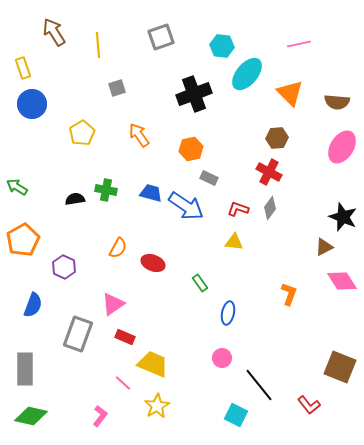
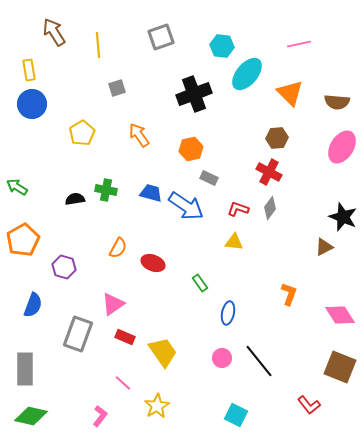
yellow rectangle at (23, 68): moved 6 px right, 2 px down; rotated 10 degrees clockwise
purple hexagon at (64, 267): rotated 10 degrees counterclockwise
pink diamond at (342, 281): moved 2 px left, 34 px down
yellow trapezoid at (153, 364): moved 10 px right, 12 px up; rotated 32 degrees clockwise
black line at (259, 385): moved 24 px up
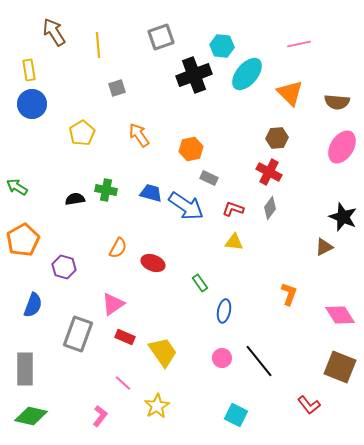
black cross at (194, 94): moved 19 px up
red L-shape at (238, 209): moved 5 px left
blue ellipse at (228, 313): moved 4 px left, 2 px up
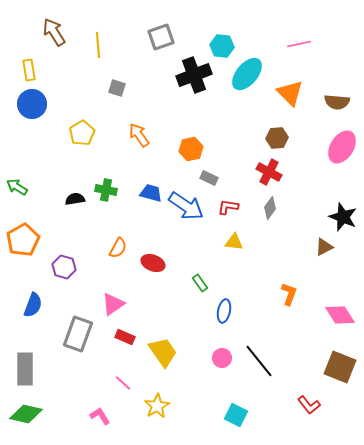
gray square at (117, 88): rotated 36 degrees clockwise
red L-shape at (233, 209): moved 5 px left, 2 px up; rotated 10 degrees counterclockwise
green diamond at (31, 416): moved 5 px left, 2 px up
pink L-shape at (100, 416): rotated 70 degrees counterclockwise
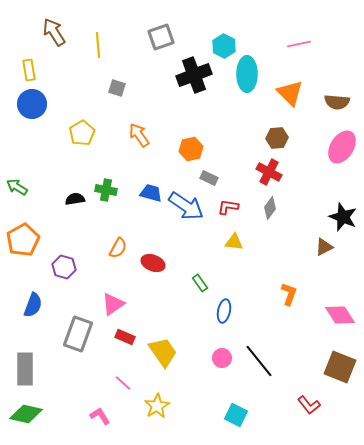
cyan hexagon at (222, 46): moved 2 px right; rotated 20 degrees clockwise
cyan ellipse at (247, 74): rotated 40 degrees counterclockwise
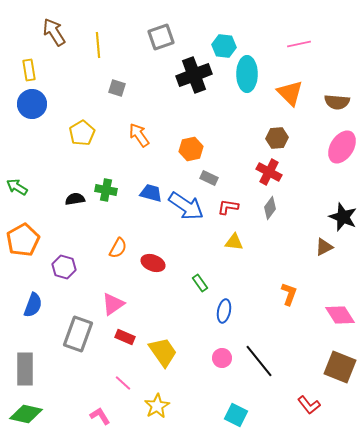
cyan hexagon at (224, 46): rotated 20 degrees counterclockwise
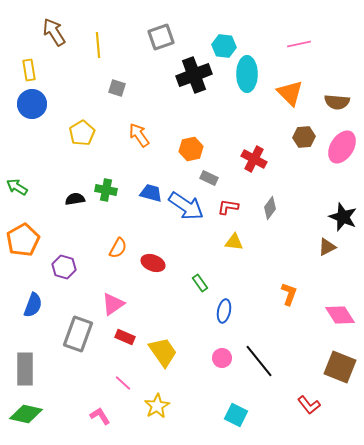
brown hexagon at (277, 138): moved 27 px right, 1 px up
red cross at (269, 172): moved 15 px left, 13 px up
brown triangle at (324, 247): moved 3 px right
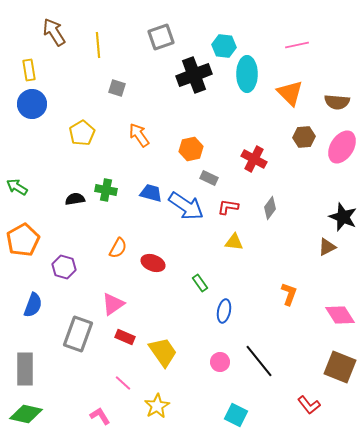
pink line at (299, 44): moved 2 px left, 1 px down
pink circle at (222, 358): moved 2 px left, 4 px down
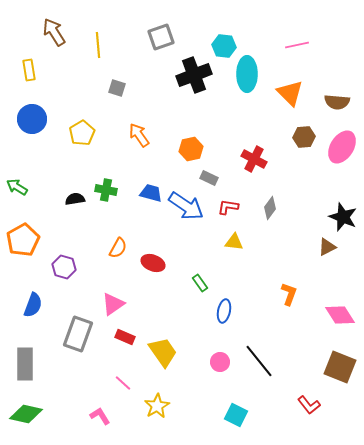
blue circle at (32, 104): moved 15 px down
gray rectangle at (25, 369): moved 5 px up
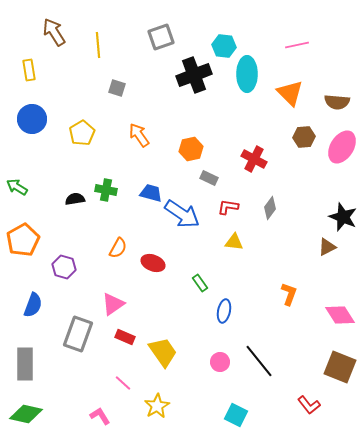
blue arrow at (186, 206): moved 4 px left, 8 px down
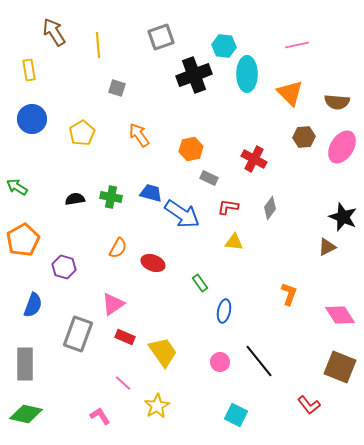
green cross at (106, 190): moved 5 px right, 7 px down
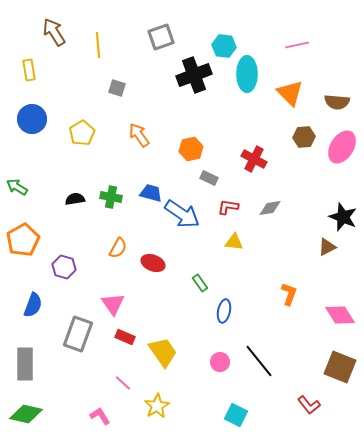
gray diamond at (270, 208): rotated 45 degrees clockwise
pink triangle at (113, 304): rotated 30 degrees counterclockwise
